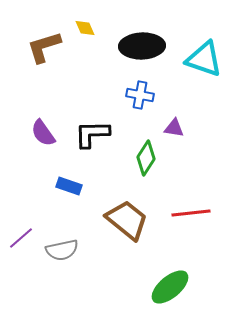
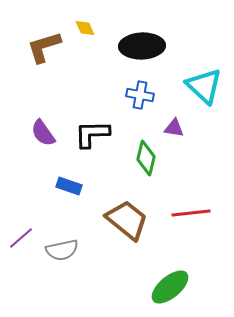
cyan triangle: moved 27 px down; rotated 24 degrees clockwise
green diamond: rotated 20 degrees counterclockwise
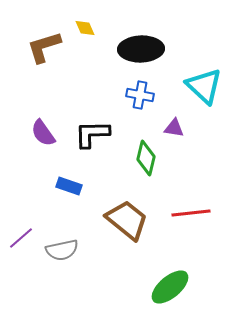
black ellipse: moved 1 px left, 3 px down
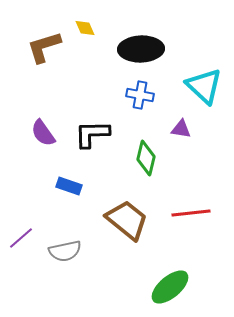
purple triangle: moved 7 px right, 1 px down
gray semicircle: moved 3 px right, 1 px down
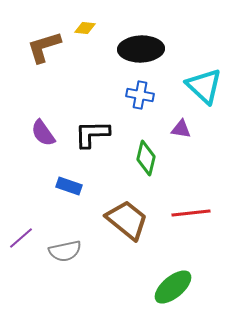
yellow diamond: rotated 60 degrees counterclockwise
green ellipse: moved 3 px right
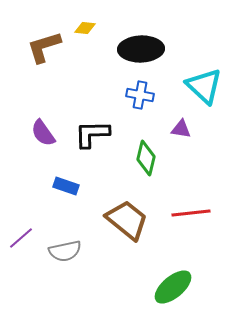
blue rectangle: moved 3 px left
